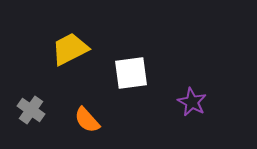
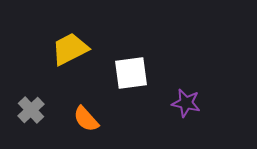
purple star: moved 6 px left, 1 px down; rotated 16 degrees counterclockwise
gray cross: rotated 12 degrees clockwise
orange semicircle: moved 1 px left, 1 px up
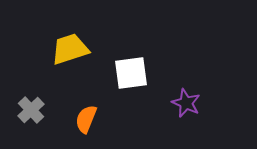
yellow trapezoid: rotated 9 degrees clockwise
purple star: rotated 12 degrees clockwise
orange semicircle: rotated 64 degrees clockwise
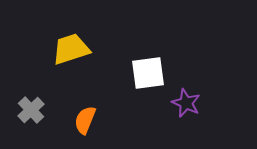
yellow trapezoid: moved 1 px right
white square: moved 17 px right
orange semicircle: moved 1 px left, 1 px down
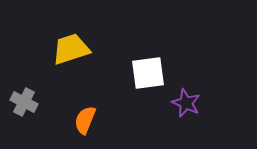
gray cross: moved 7 px left, 8 px up; rotated 20 degrees counterclockwise
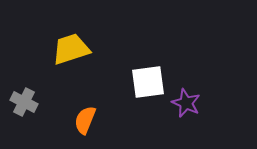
white square: moved 9 px down
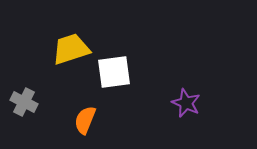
white square: moved 34 px left, 10 px up
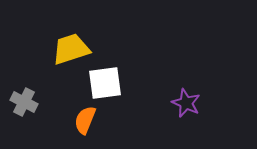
white square: moved 9 px left, 11 px down
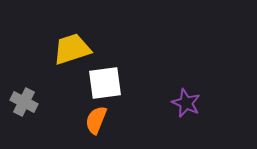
yellow trapezoid: moved 1 px right
orange semicircle: moved 11 px right
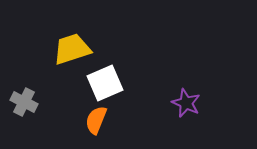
white square: rotated 15 degrees counterclockwise
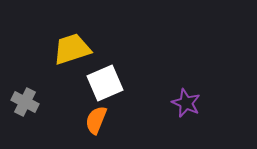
gray cross: moved 1 px right
